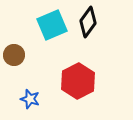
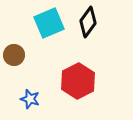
cyan square: moved 3 px left, 2 px up
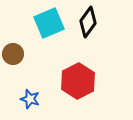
brown circle: moved 1 px left, 1 px up
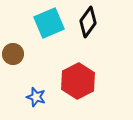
blue star: moved 6 px right, 2 px up
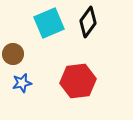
red hexagon: rotated 20 degrees clockwise
blue star: moved 14 px left, 14 px up; rotated 30 degrees counterclockwise
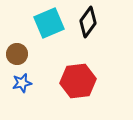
brown circle: moved 4 px right
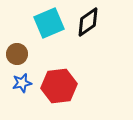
black diamond: rotated 20 degrees clockwise
red hexagon: moved 19 px left, 5 px down
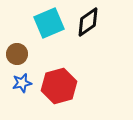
red hexagon: rotated 8 degrees counterclockwise
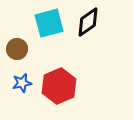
cyan square: rotated 8 degrees clockwise
brown circle: moved 5 px up
red hexagon: rotated 8 degrees counterclockwise
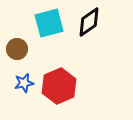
black diamond: moved 1 px right
blue star: moved 2 px right
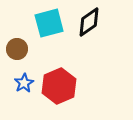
blue star: rotated 18 degrees counterclockwise
